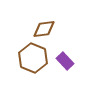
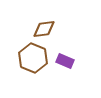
purple rectangle: rotated 24 degrees counterclockwise
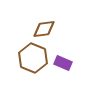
purple rectangle: moved 2 px left, 2 px down
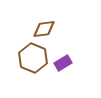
purple rectangle: rotated 54 degrees counterclockwise
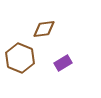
brown hexagon: moved 13 px left
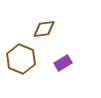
brown hexagon: moved 1 px right, 1 px down
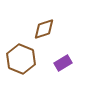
brown diamond: rotated 10 degrees counterclockwise
